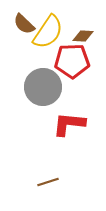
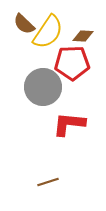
red pentagon: moved 2 px down
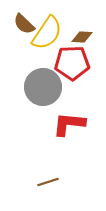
yellow semicircle: moved 1 px left, 1 px down
brown diamond: moved 1 px left, 1 px down
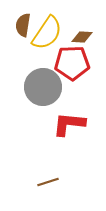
brown semicircle: moved 1 px left, 1 px down; rotated 55 degrees clockwise
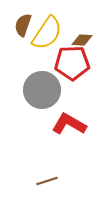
brown semicircle: rotated 10 degrees clockwise
brown diamond: moved 3 px down
gray circle: moved 1 px left, 3 px down
red L-shape: rotated 24 degrees clockwise
brown line: moved 1 px left, 1 px up
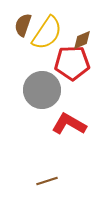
brown diamond: rotated 25 degrees counterclockwise
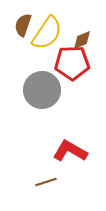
red L-shape: moved 1 px right, 27 px down
brown line: moved 1 px left, 1 px down
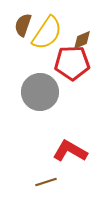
gray circle: moved 2 px left, 2 px down
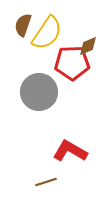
brown diamond: moved 6 px right, 6 px down
gray circle: moved 1 px left
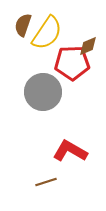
gray circle: moved 4 px right
